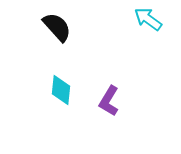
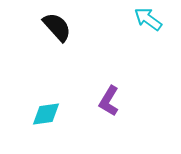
cyan diamond: moved 15 px left, 24 px down; rotated 76 degrees clockwise
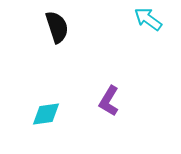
black semicircle: rotated 24 degrees clockwise
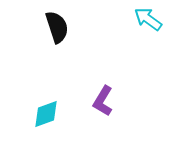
purple L-shape: moved 6 px left
cyan diamond: rotated 12 degrees counterclockwise
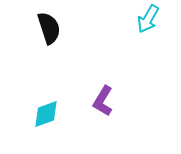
cyan arrow: rotated 96 degrees counterclockwise
black semicircle: moved 8 px left, 1 px down
